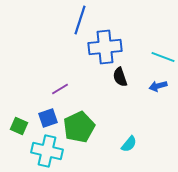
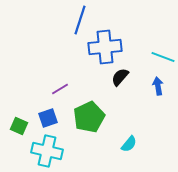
black semicircle: rotated 60 degrees clockwise
blue arrow: rotated 96 degrees clockwise
green pentagon: moved 10 px right, 10 px up
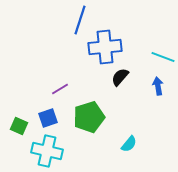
green pentagon: rotated 8 degrees clockwise
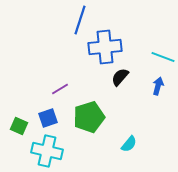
blue arrow: rotated 24 degrees clockwise
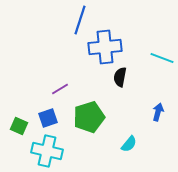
cyan line: moved 1 px left, 1 px down
black semicircle: rotated 30 degrees counterclockwise
blue arrow: moved 26 px down
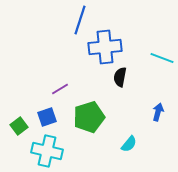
blue square: moved 1 px left, 1 px up
green square: rotated 30 degrees clockwise
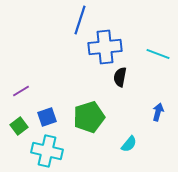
cyan line: moved 4 px left, 4 px up
purple line: moved 39 px left, 2 px down
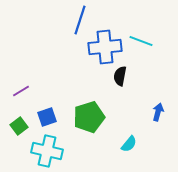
cyan line: moved 17 px left, 13 px up
black semicircle: moved 1 px up
